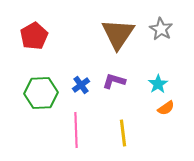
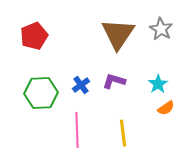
red pentagon: rotated 8 degrees clockwise
pink line: moved 1 px right
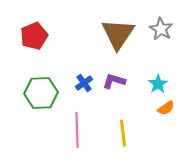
blue cross: moved 3 px right, 2 px up
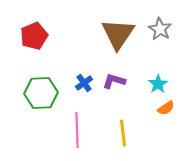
gray star: moved 1 px left
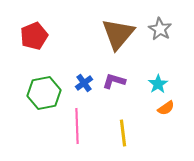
brown triangle: rotated 6 degrees clockwise
green hexagon: moved 3 px right; rotated 8 degrees counterclockwise
pink line: moved 4 px up
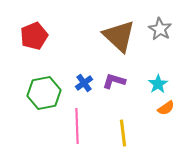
brown triangle: moved 1 px right, 2 px down; rotated 27 degrees counterclockwise
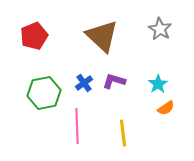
brown triangle: moved 17 px left
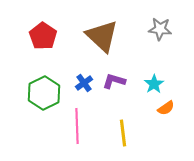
gray star: rotated 25 degrees counterclockwise
red pentagon: moved 9 px right; rotated 16 degrees counterclockwise
cyan star: moved 4 px left
green hexagon: rotated 16 degrees counterclockwise
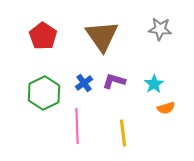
brown triangle: rotated 12 degrees clockwise
orange semicircle: rotated 18 degrees clockwise
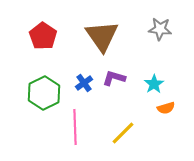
purple L-shape: moved 3 px up
pink line: moved 2 px left, 1 px down
yellow line: rotated 52 degrees clockwise
